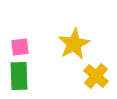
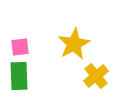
yellow cross: rotated 10 degrees clockwise
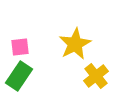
yellow star: moved 1 px right
green rectangle: rotated 36 degrees clockwise
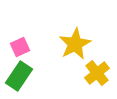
pink square: rotated 18 degrees counterclockwise
yellow cross: moved 1 px right, 3 px up
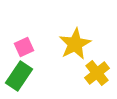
pink square: moved 4 px right
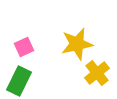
yellow star: moved 2 px right; rotated 16 degrees clockwise
green rectangle: moved 5 px down; rotated 8 degrees counterclockwise
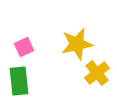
green rectangle: rotated 32 degrees counterclockwise
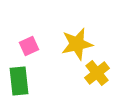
pink square: moved 5 px right, 1 px up
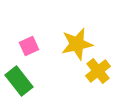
yellow cross: moved 1 px right, 2 px up
green rectangle: rotated 32 degrees counterclockwise
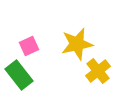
green rectangle: moved 6 px up
